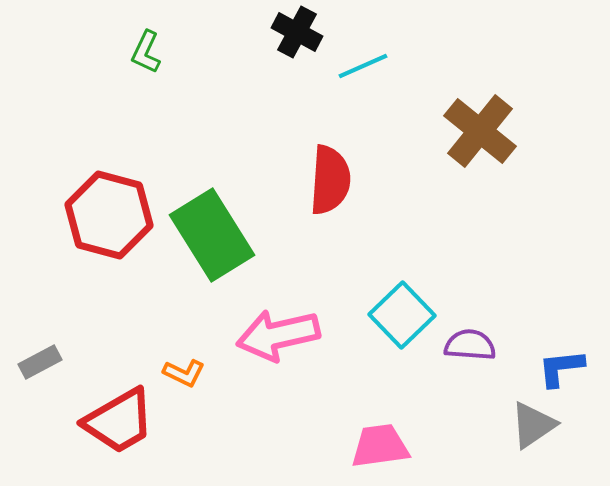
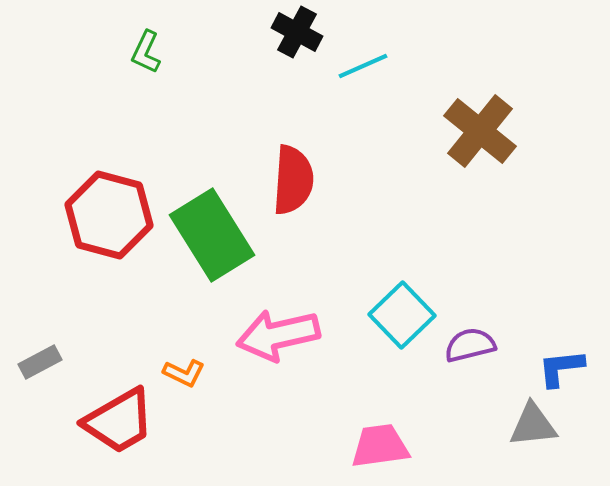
red semicircle: moved 37 px left
purple semicircle: rotated 18 degrees counterclockwise
gray triangle: rotated 28 degrees clockwise
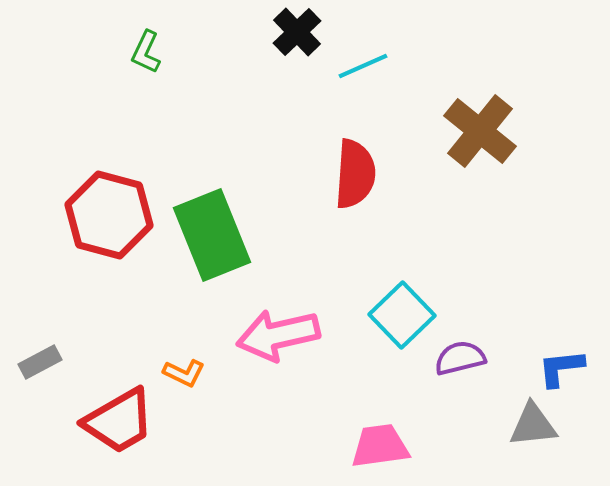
black cross: rotated 18 degrees clockwise
red semicircle: moved 62 px right, 6 px up
green rectangle: rotated 10 degrees clockwise
purple semicircle: moved 10 px left, 13 px down
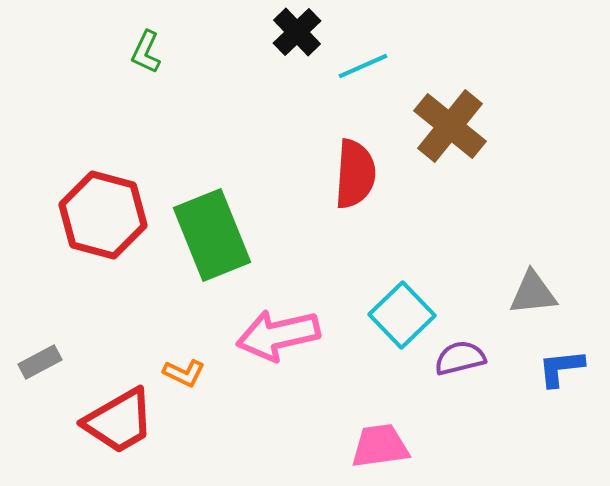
brown cross: moved 30 px left, 5 px up
red hexagon: moved 6 px left
gray triangle: moved 132 px up
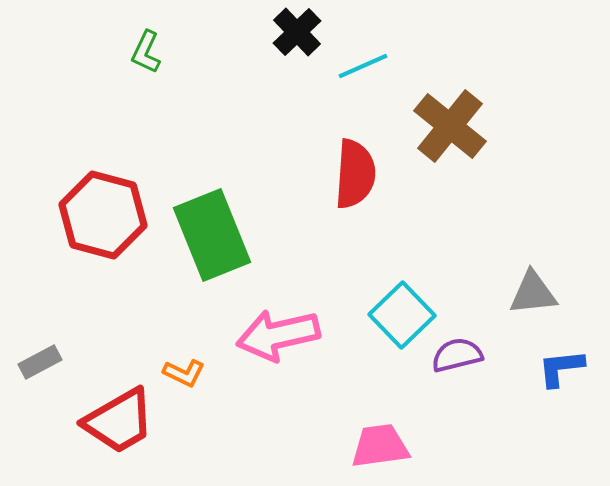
purple semicircle: moved 3 px left, 3 px up
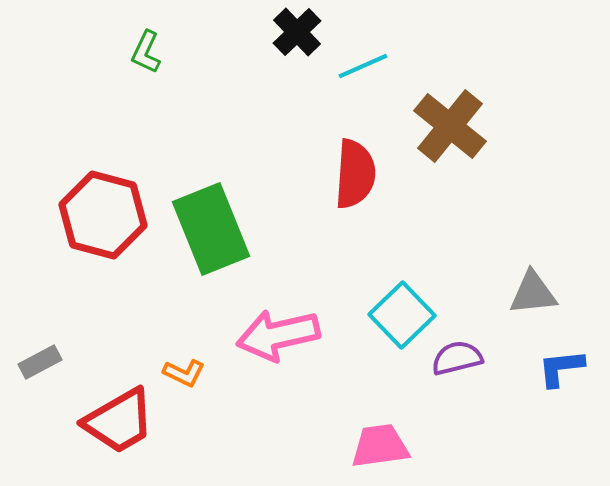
green rectangle: moved 1 px left, 6 px up
purple semicircle: moved 3 px down
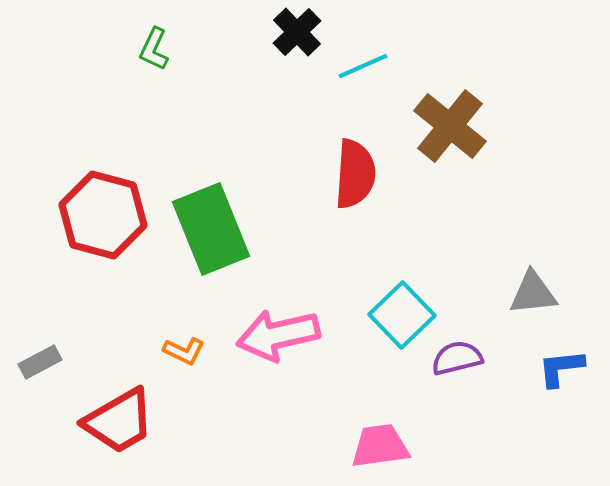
green L-shape: moved 8 px right, 3 px up
orange L-shape: moved 22 px up
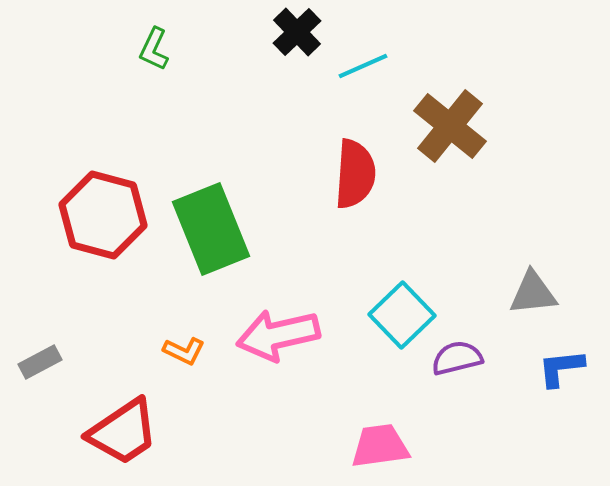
red trapezoid: moved 4 px right, 11 px down; rotated 4 degrees counterclockwise
